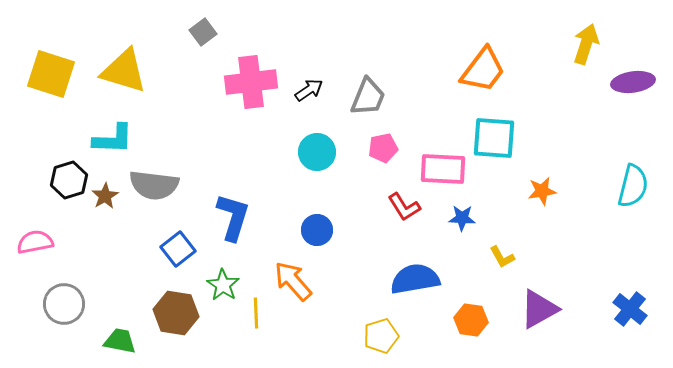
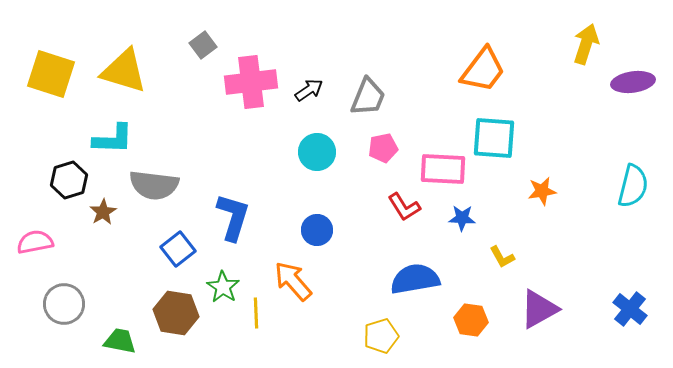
gray square: moved 13 px down
brown star: moved 2 px left, 16 px down
green star: moved 2 px down
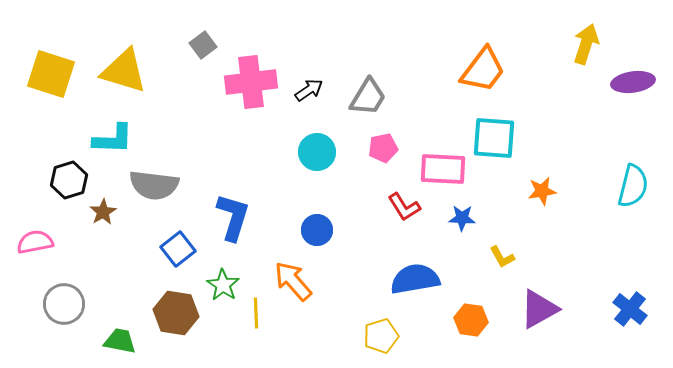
gray trapezoid: rotated 9 degrees clockwise
green star: moved 2 px up
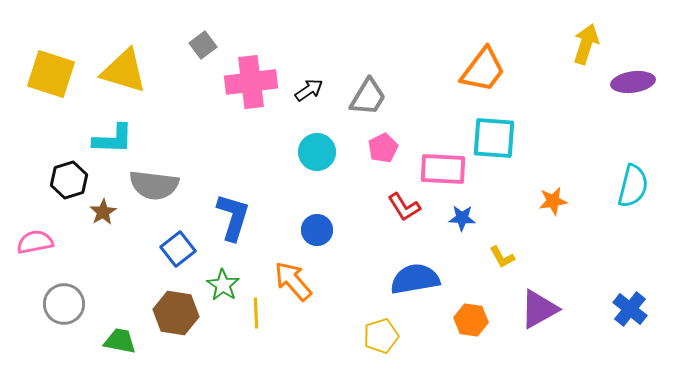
pink pentagon: rotated 16 degrees counterclockwise
orange star: moved 11 px right, 10 px down
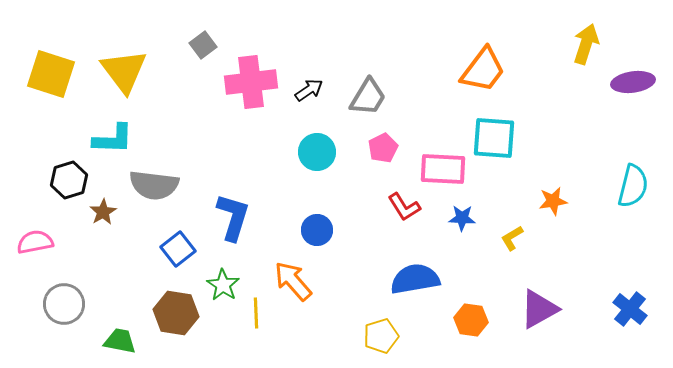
yellow triangle: rotated 36 degrees clockwise
yellow L-shape: moved 10 px right, 19 px up; rotated 88 degrees clockwise
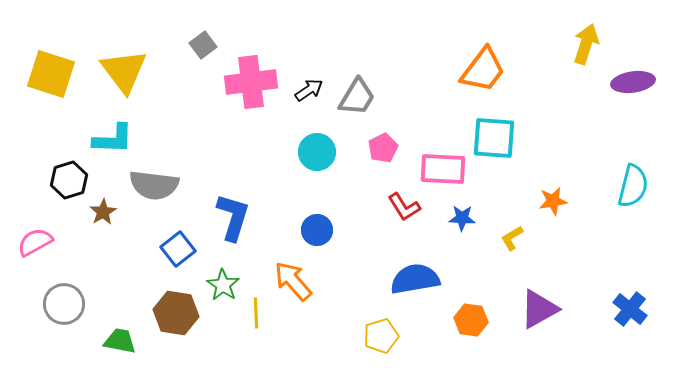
gray trapezoid: moved 11 px left
pink semicircle: rotated 18 degrees counterclockwise
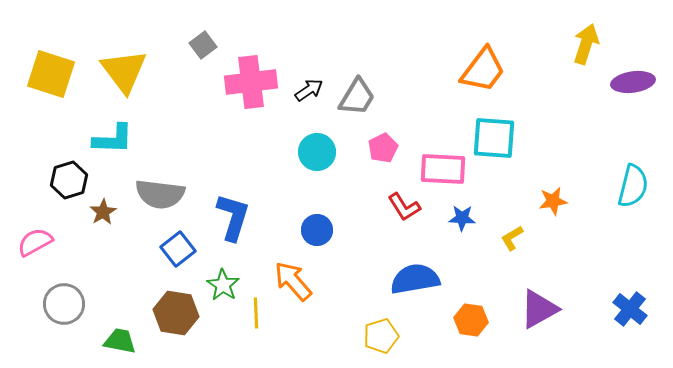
gray semicircle: moved 6 px right, 9 px down
